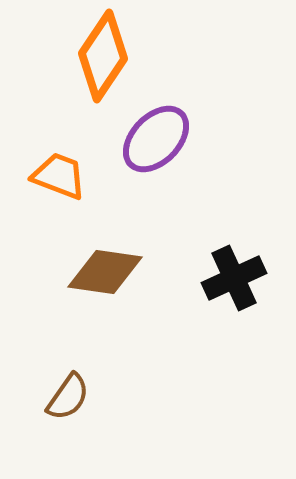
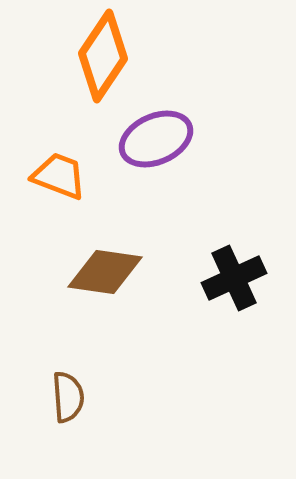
purple ellipse: rotated 22 degrees clockwise
brown semicircle: rotated 39 degrees counterclockwise
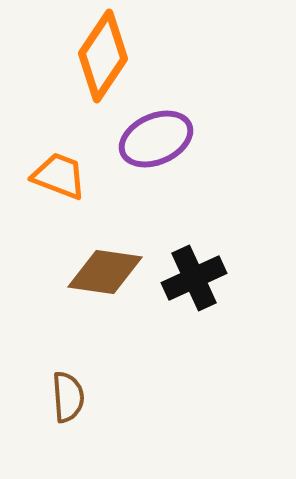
black cross: moved 40 px left
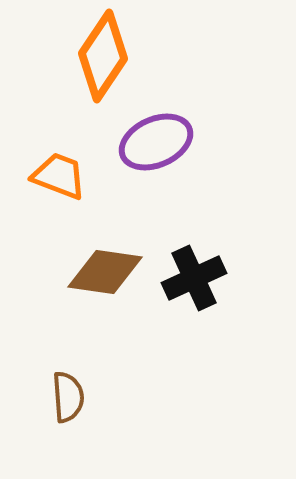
purple ellipse: moved 3 px down
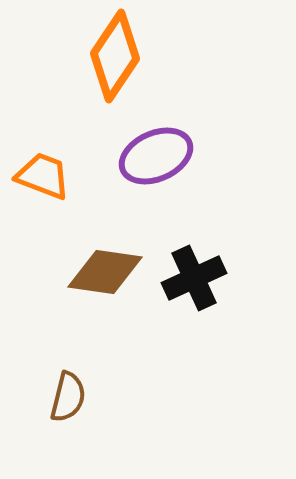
orange diamond: moved 12 px right
purple ellipse: moved 14 px down
orange trapezoid: moved 16 px left
brown semicircle: rotated 18 degrees clockwise
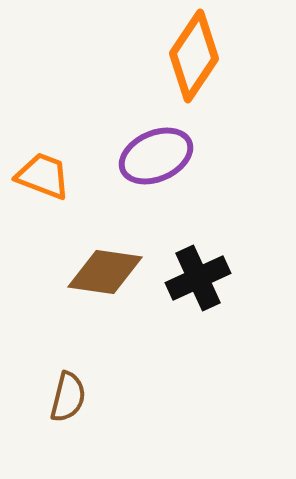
orange diamond: moved 79 px right
black cross: moved 4 px right
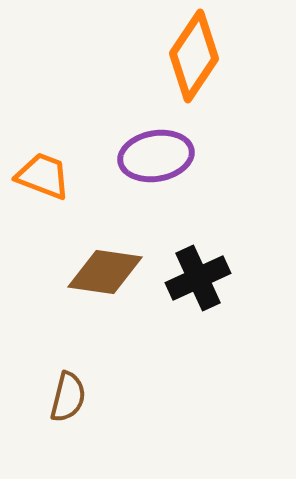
purple ellipse: rotated 14 degrees clockwise
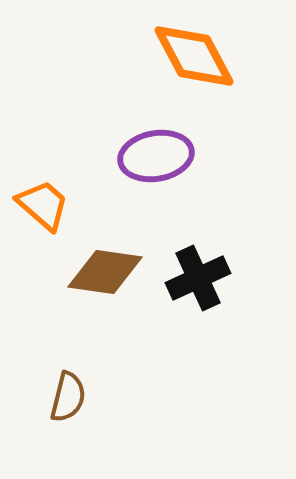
orange diamond: rotated 62 degrees counterclockwise
orange trapezoid: moved 29 px down; rotated 20 degrees clockwise
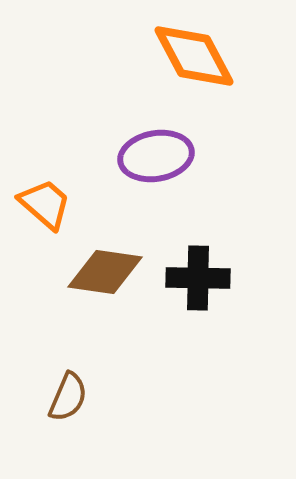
orange trapezoid: moved 2 px right, 1 px up
black cross: rotated 26 degrees clockwise
brown semicircle: rotated 9 degrees clockwise
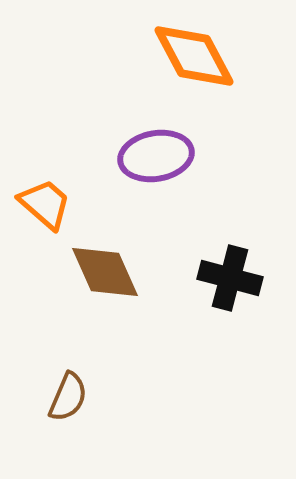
brown diamond: rotated 58 degrees clockwise
black cross: moved 32 px right; rotated 14 degrees clockwise
